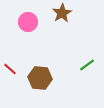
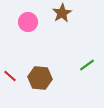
red line: moved 7 px down
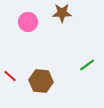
brown star: rotated 30 degrees clockwise
brown hexagon: moved 1 px right, 3 px down
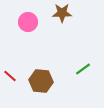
green line: moved 4 px left, 4 px down
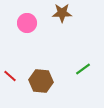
pink circle: moved 1 px left, 1 px down
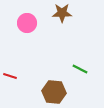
green line: moved 3 px left; rotated 63 degrees clockwise
red line: rotated 24 degrees counterclockwise
brown hexagon: moved 13 px right, 11 px down
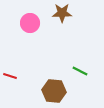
pink circle: moved 3 px right
green line: moved 2 px down
brown hexagon: moved 1 px up
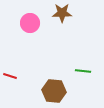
green line: moved 3 px right; rotated 21 degrees counterclockwise
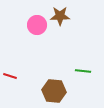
brown star: moved 2 px left, 3 px down
pink circle: moved 7 px right, 2 px down
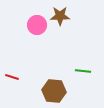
red line: moved 2 px right, 1 px down
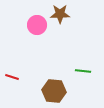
brown star: moved 2 px up
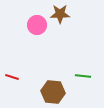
green line: moved 5 px down
brown hexagon: moved 1 px left, 1 px down
